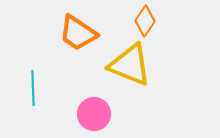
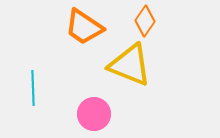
orange trapezoid: moved 6 px right, 6 px up
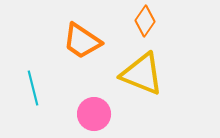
orange trapezoid: moved 2 px left, 14 px down
yellow triangle: moved 12 px right, 9 px down
cyan line: rotated 12 degrees counterclockwise
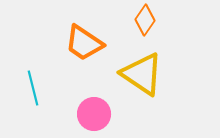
orange diamond: moved 1 px up
orange trapezoid: moved 2 px right, 2 px down
yellow triangle: rotated 12 degrees clockwise
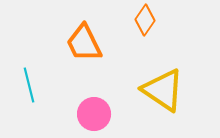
orange trapezoid: rotated 30 degrees clockwise
yellow triangle: moved 21 px right, 16 px down
cyan line: moved 4 px left, 3 px up
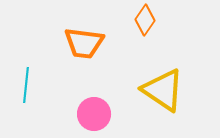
orange trapezoid: rotated 57 degrees counterclockwise
cyan line: moved 3 px left; rotated 20 degrees clockwise
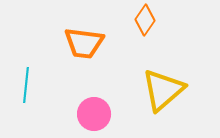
yellow triangle: rotated 45 degrees clockwise
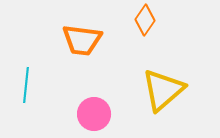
orange trapezoid: moved 2 px left, 3 px up
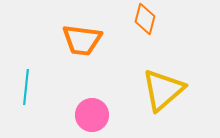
orange diamond: moved 1 px up; rotated 20 degrees counterclockwise
cyan line: moved 2 px down
pink circle: moved 2 px left, 1 px down
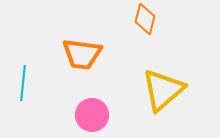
orange trapezoid: moved 14 px down
cyan line: moved 3 px left, 4 px up
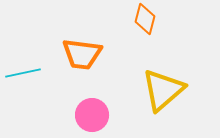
cyan line: moved 10 px up; rotated 72 degrees clockwise
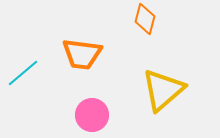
cyan line: rotated 28 degrees counterclockwise
